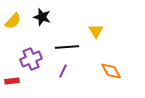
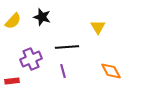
yellow triangle: moved 2 px right, 4 px up
purple line: rotated 40 degrees counterclockwise
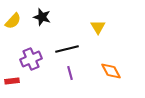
black line: moved 2 px down; rotated 10 degrees counterclockwise
purple line: moved 7 px right, 2 px down
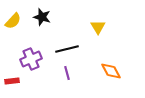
purple line: moved 3 px left
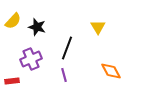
black star: moved 5 px left, 10 px down
black line: moved 1 px up; rotated 55 degrees counterclockwise
purple line: moved 3 px left, 2 px down
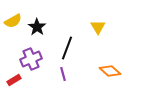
yellow semicircle: rotated 18 degrees clockwise
black star: rotated 18 degrees clockwise
orange diamond: moved 1 px left; rotated 20 degrees counterclockwise
purple line: moved 1 px left, 1 px up
red rectangle: moved 2 px right, 1 px up; rotated 24 degrees counterclockwise
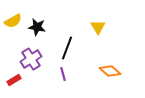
black star: rotated 24 degrees counterclockwise
purple cross: rotated 10 degrees counterclockwise
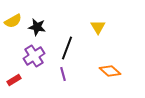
purple cross: moved 3 px right, 3 px up
